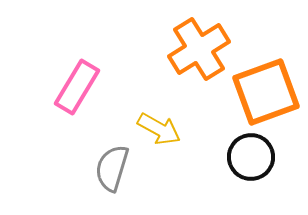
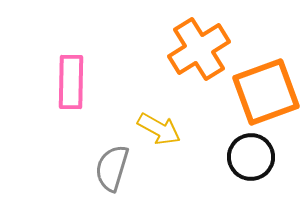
pink rectangle: moved 6 px left, 5 px up; rotated 30 degrees counterclockwise
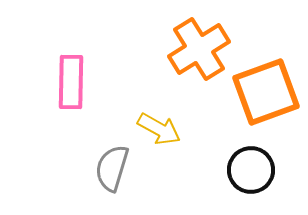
black circle: moved 13 px down
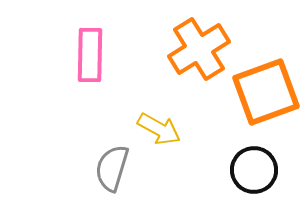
pink rectangle: moved 19 px right, 27 px up
black circle: moved 3 px right
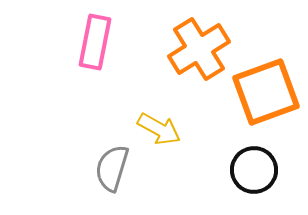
pink rectangle: moved 5 px right, 13 px up; rotated 10 degrees clockwise
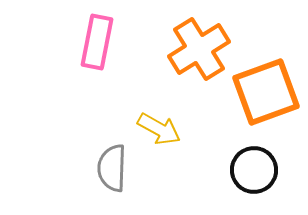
pink rectangle: moved 2 px right
gray semicircle: rotated 15 degrees counterclockwise
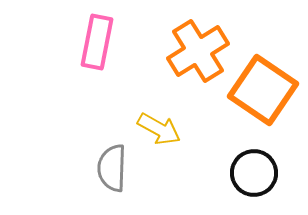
orange cross: moved 1 px left, 2 px down
orange square: moved 3 px left, 2 px up; rotated 36 degrees counterclockwise
black circle: moved 3 px down
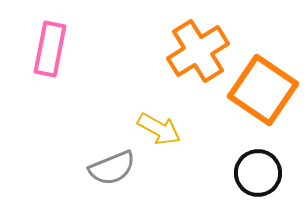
pink rectangle: moved 47 px left, 7 px down
gray semicircle: rotated 114 degrees counterclockwise
black circle: moved 4 px right
